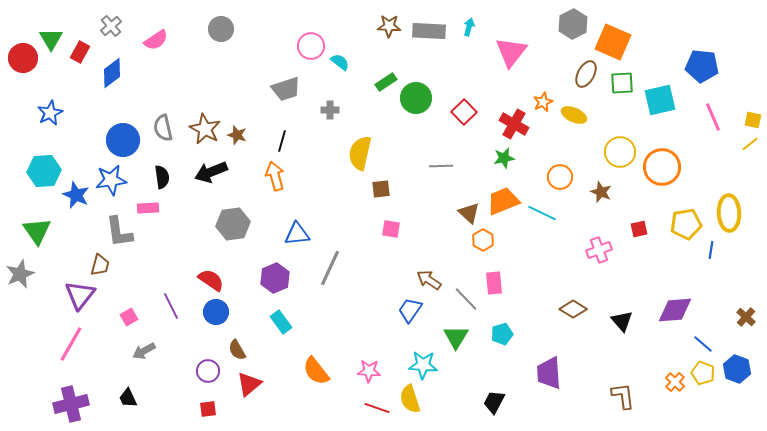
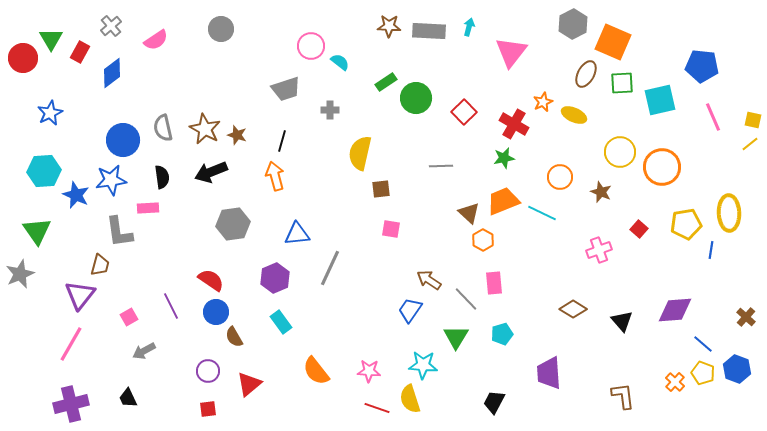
red square at (639, 229): rotated 36 degrees counterclockwise
brown semicircle at (237, 350): moved 3 px left, 13 px up
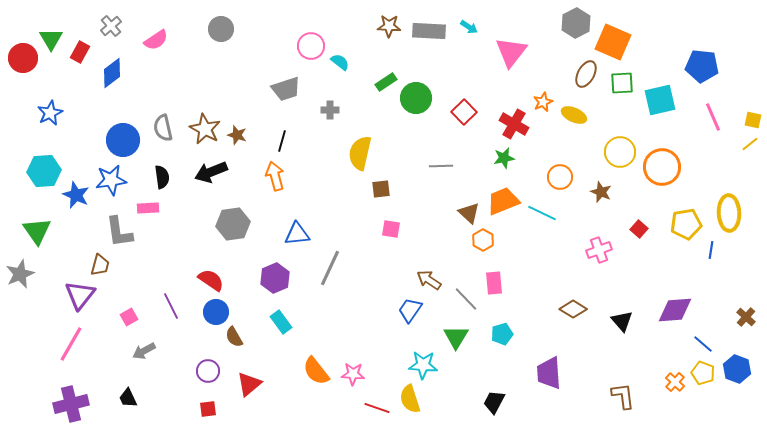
gray hexagon at (573, 24): moved 3 px right, 1 px up
cyan arrow at (469, 27): rotated 108 degrees clockwise
pink star at (369, 371): moved 16 px left, 3 px down
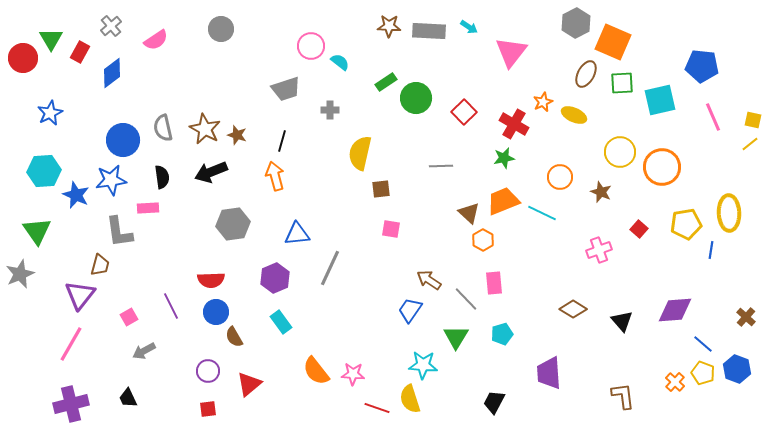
red semicircle at (211, 280): rotated 144 degrees clockwise
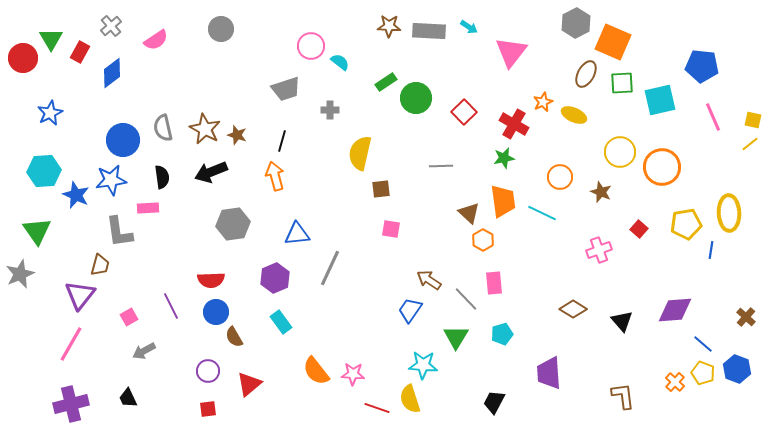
orange trapezoid at (503, 201): rotated 104 degrees clockwise
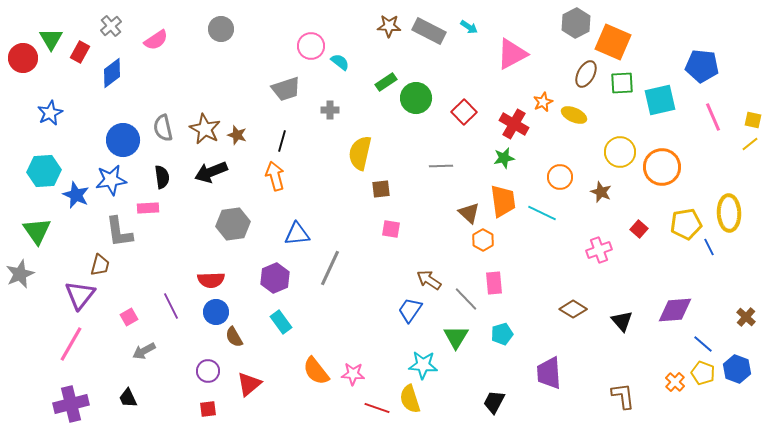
gray rectangle at (429, 31): rotated 24 degrees clockwise
pink triangle at (511, 52): moved 1 px right, 2 px down; rotated 24 degrees clockwise
blue line at (711, 250): moved 2 px left, 3 px up; rotated 36 degrees counterclockwise
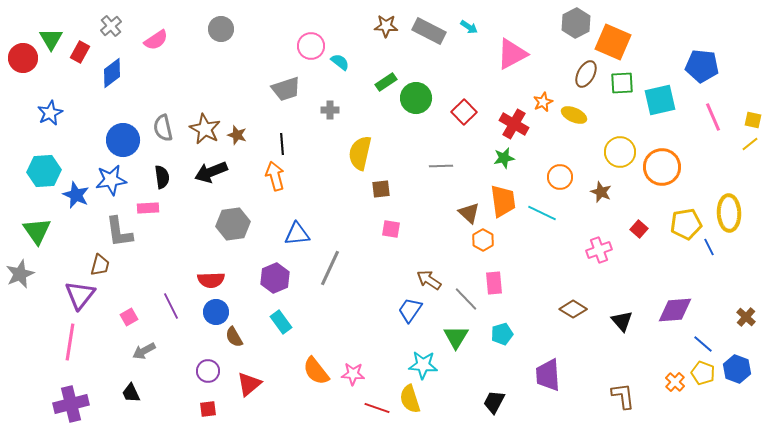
brown star at (389, 26): moved 3 px left
black line at (282, 141): moved 3 px down; rotated 20 degrees counterclockwise
pink line at (71, 344): moved 1 px left, 2 px up; rotated 21 degrees counterclockwise
purple trapezoid at (549, 373): moved 1 px left, 2 px down
black trapezoid at (128, 398): moved 3 px right, 5 px up
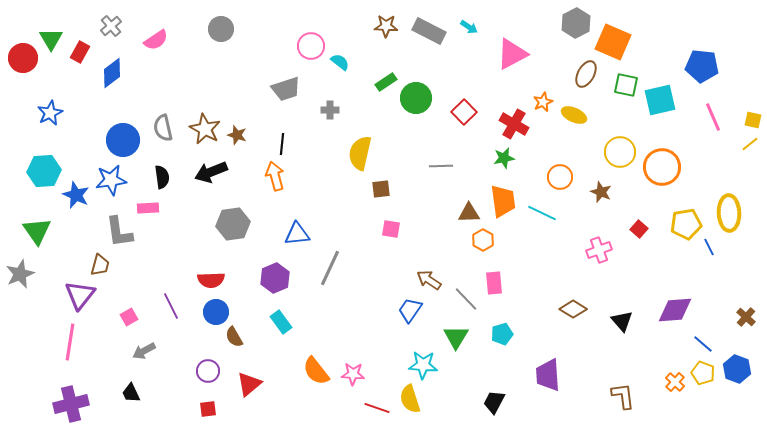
green square at (622, 83): moved 4 px right, 2 px down; rotated 15 degrees clockwise
black line at (282, 144): rotated 10 degrees clockwise
brown triangle at (469, 213): rotated 45 degrees counterclockwise
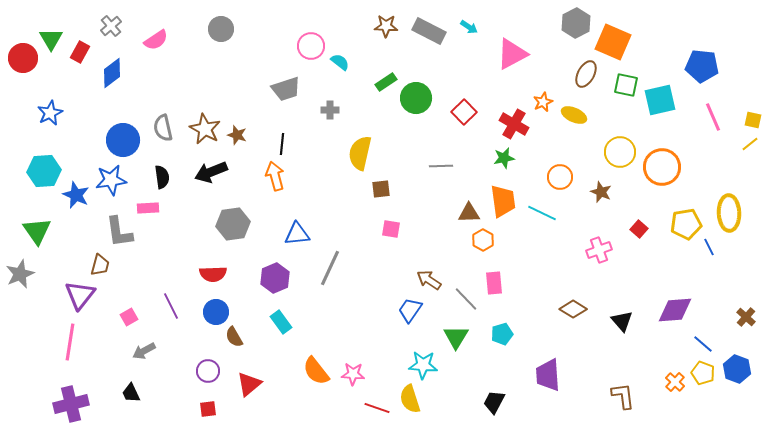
red semicircle at (211, 280): moved 2 px right, 6 px up
